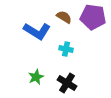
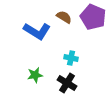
purple pentagon: rotated 15 degrees clockwise
cyan cross: moved 5 px right, 9 px down
green star: moved 1 px left, 2 px up; rotated 14 degrees clockwise
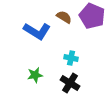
purple pentagon: moved 1 px left, 1 px up
black cross: moved 3 px right
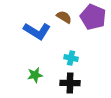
purple pentagon: moved 1 px right, 1 px down
black cross: rotated 30 degrees counterclockwise
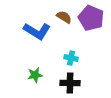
purple pentagon: moved 2 px left, 1 px down
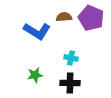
brown semicircle: rotated 35 degrees counterclockwise
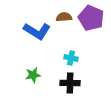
green star: moved 2 px left
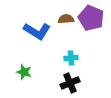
brown semicircle: moved 2 px right, 2 px down
cyan cross: rotated 16 degrees counterclockwise
green star: moved 9 px left, 3 px up; rotated 28 degrees clockwise
black cross: rotated 24 degrees counterclockwise
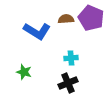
black cross: moved 2 px left
